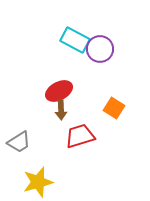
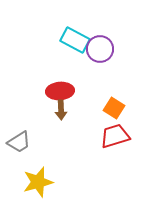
red ellipse: moved 1 px right; rotated 24 degrees clockwise
red trapezoid: moved 35 px right
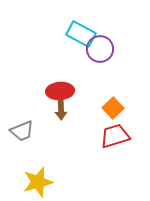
cyan rectangle: moved 6 px right, 6 px up
orange square: moved 1 px left; rotated 15 degrees clockwise
gray trapezoid: moved 3 px right, 11 px up; rotated 10 degrees clockwise
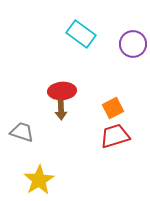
cyan rectangle: rotated 8 degrees clockwise
purple circle: moved 33 px right, 5 px up
red ellipse: moved 2 px right
orange square: rotated 15 degrees clockwise
gray trapezoid: moved 1 px down; rotated 140 degrees counterclockwise
yellow star: moved 1 px right, 2 px up; rotated 16 degrees counterclockwise
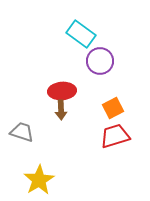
purple circle: moved 33 px left, 17 px down
